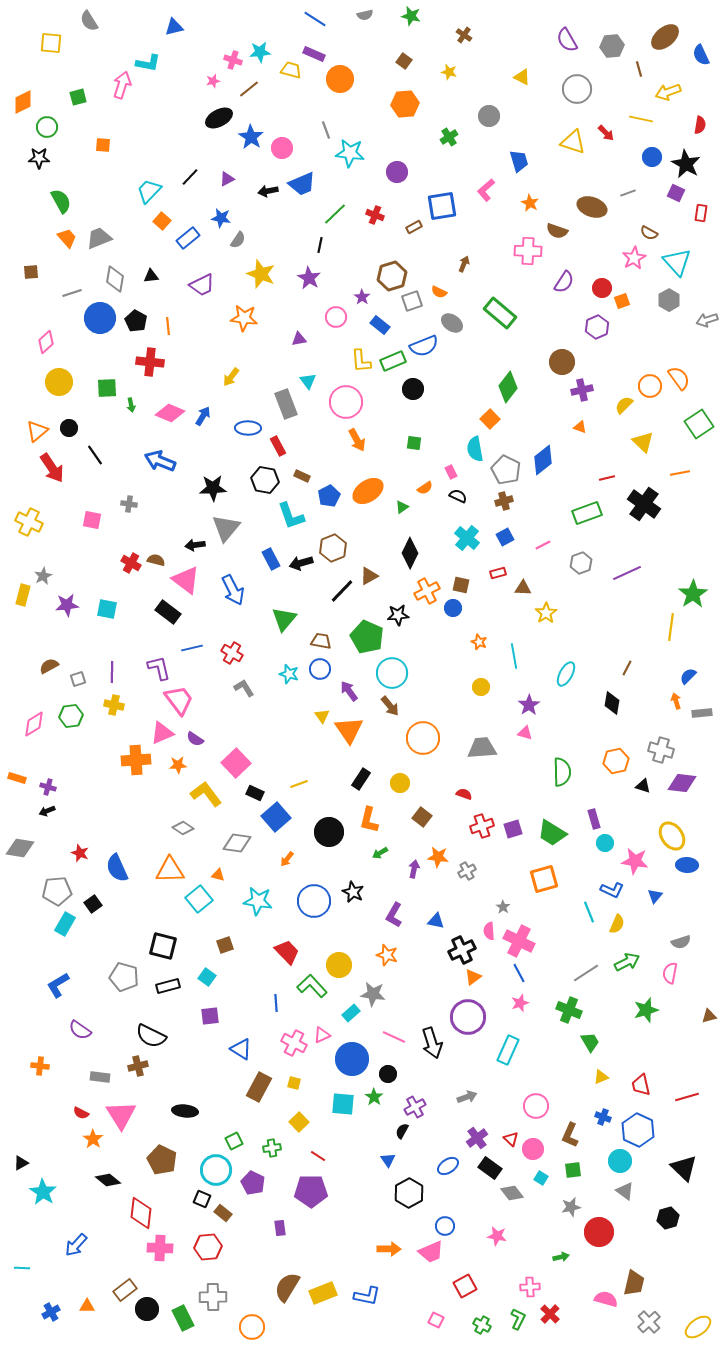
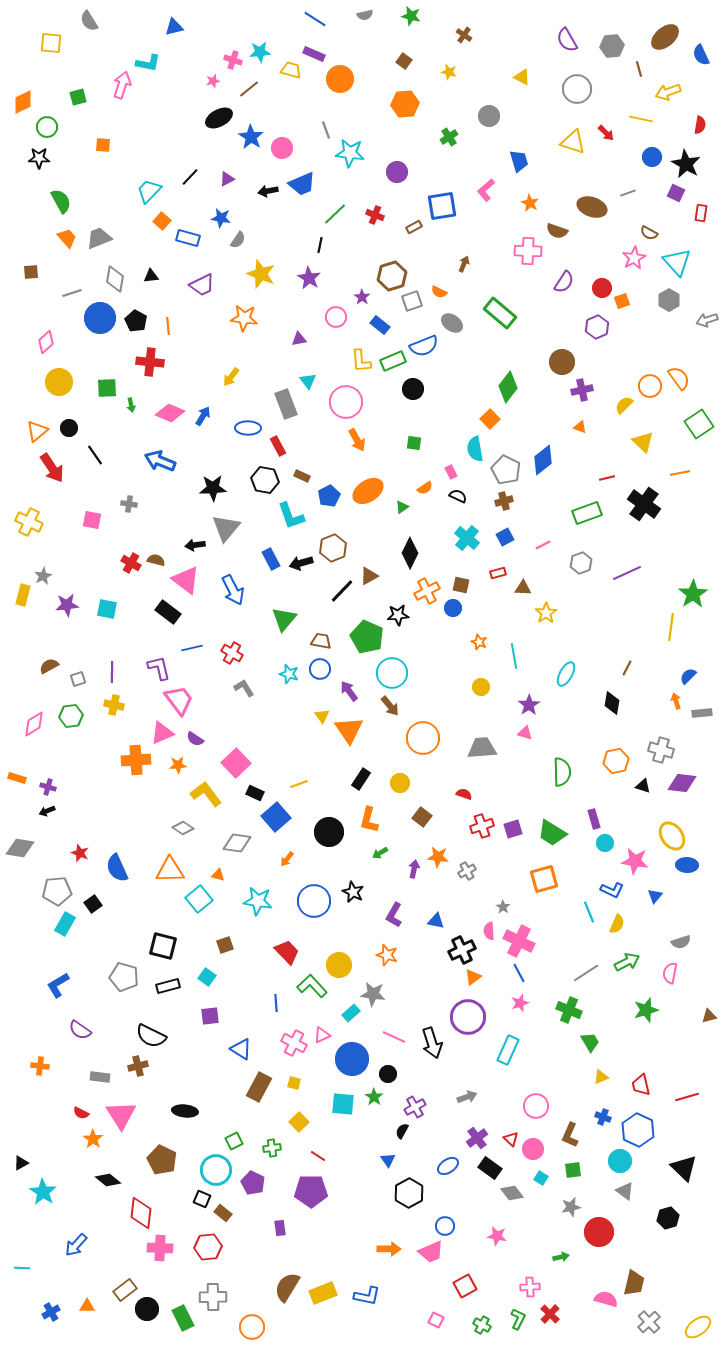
blue rectangle at (188, 238): rotated 55 degrees clockwise
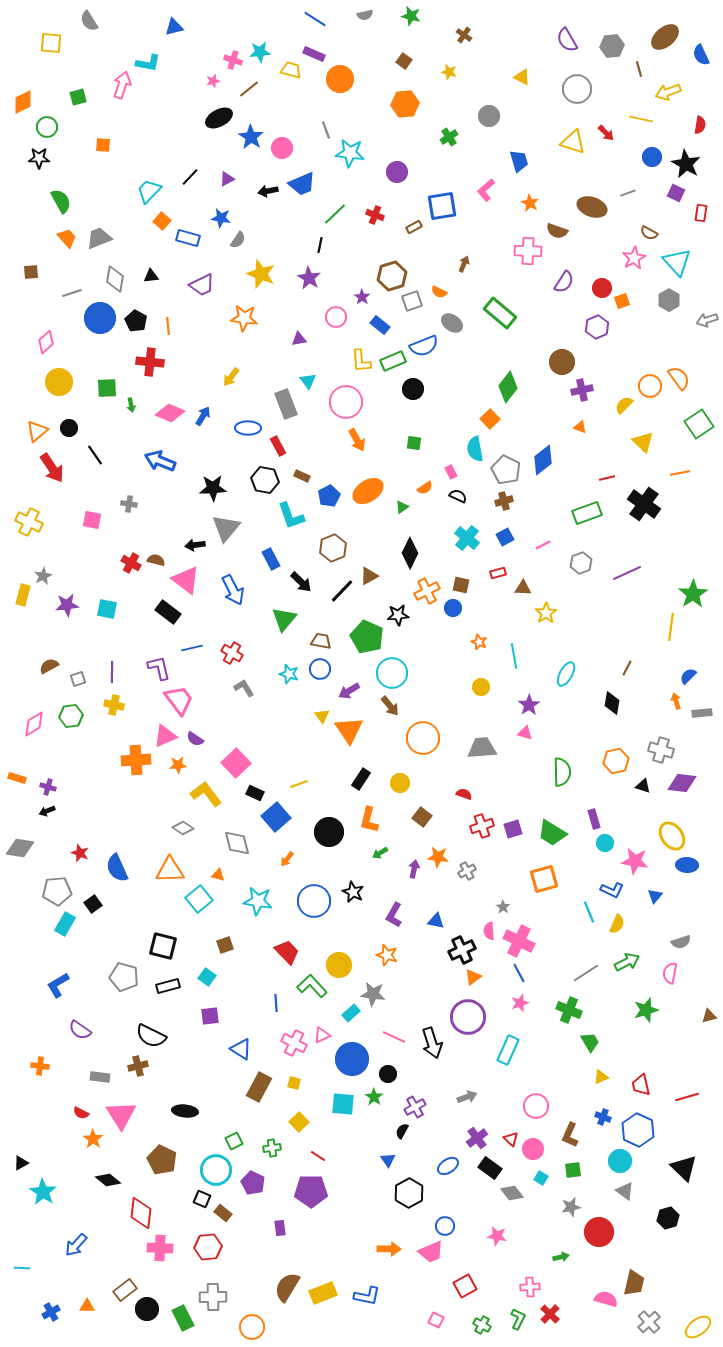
black arrow at (301, 563): moved 19 px down; rotated 120 degrees counterclockwise
purple arrow at (349, 691): rotated 85 degrees counterclockwise
pink triangle at (162, 733): moved 3 px right, 3 px down
gray diamond at (237, 843): rotated 68 degrees clockwise
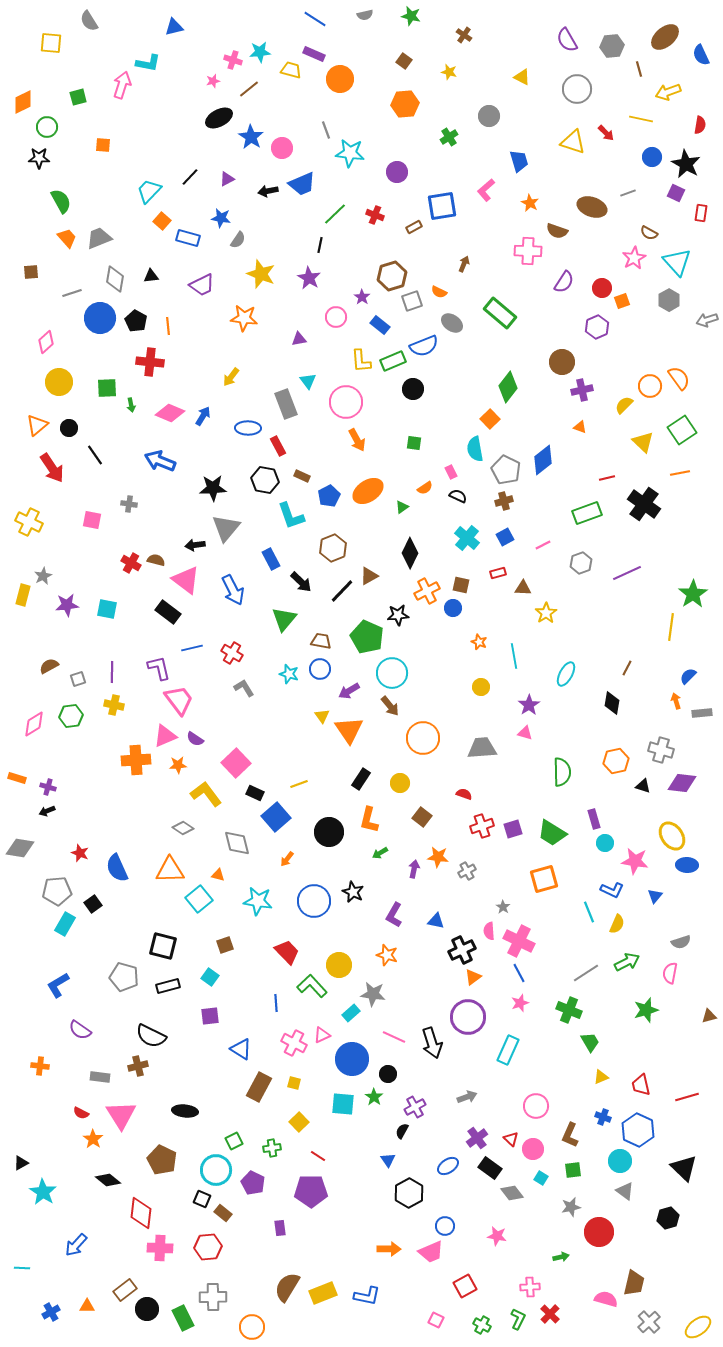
green square at (699, 424): moved 17 px left, 6 px down
orange triangle at (37, 431): moved 6 px up
cyan square at (207, 977): moved 3 px right
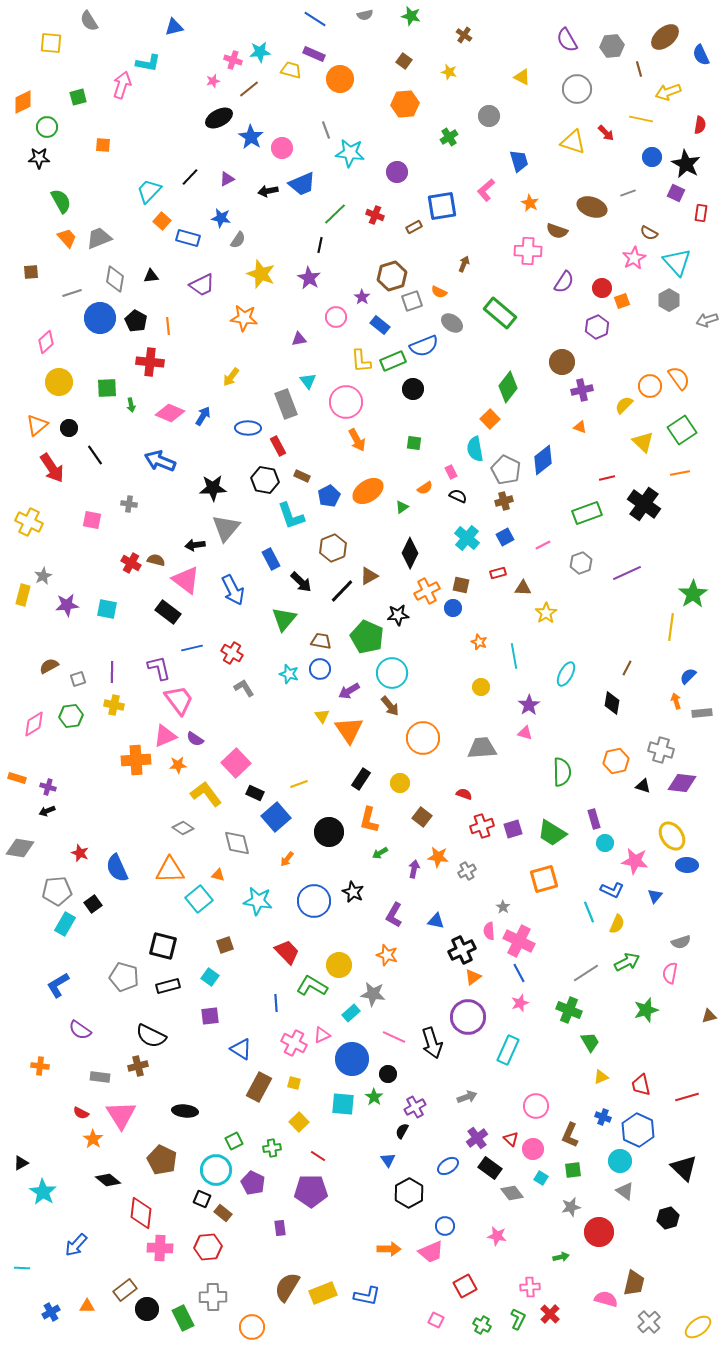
green L-shape at (312, 986): rotated 16 degrees counterclockwise
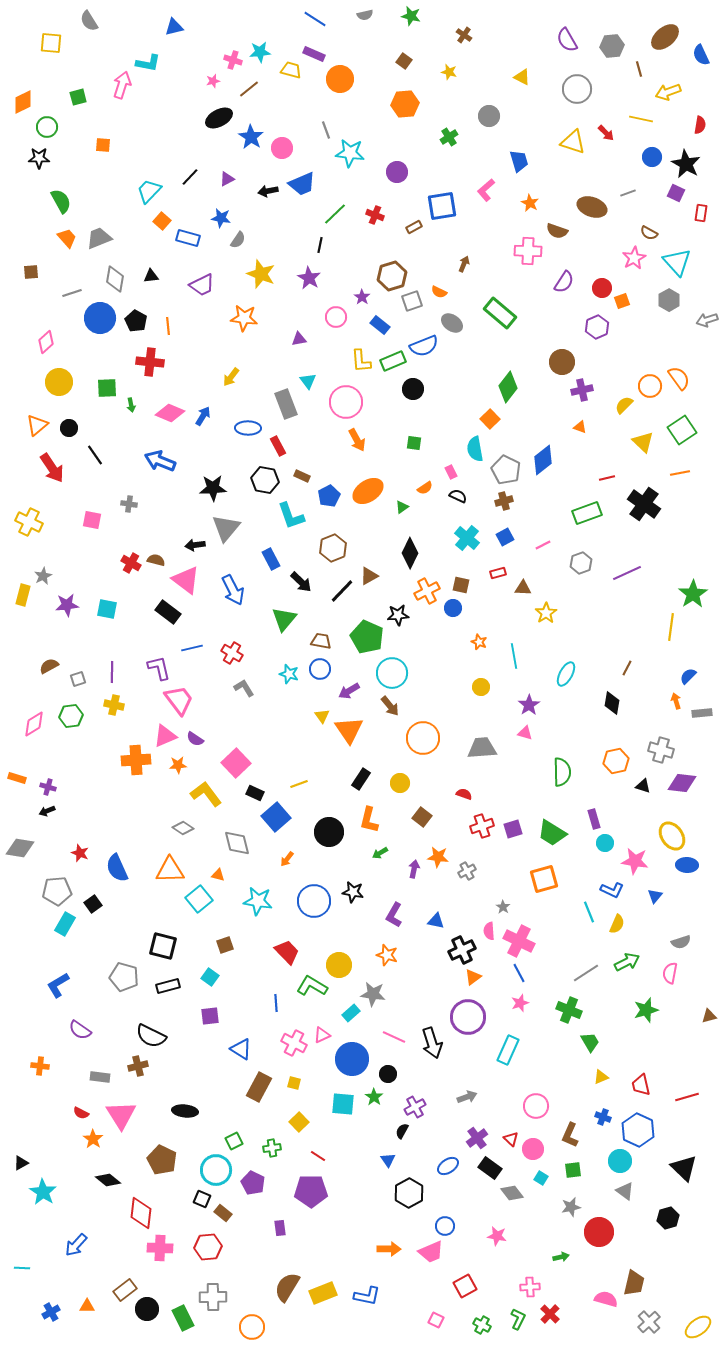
black star at (353, 892): rotated 15 degrees counterclockwise
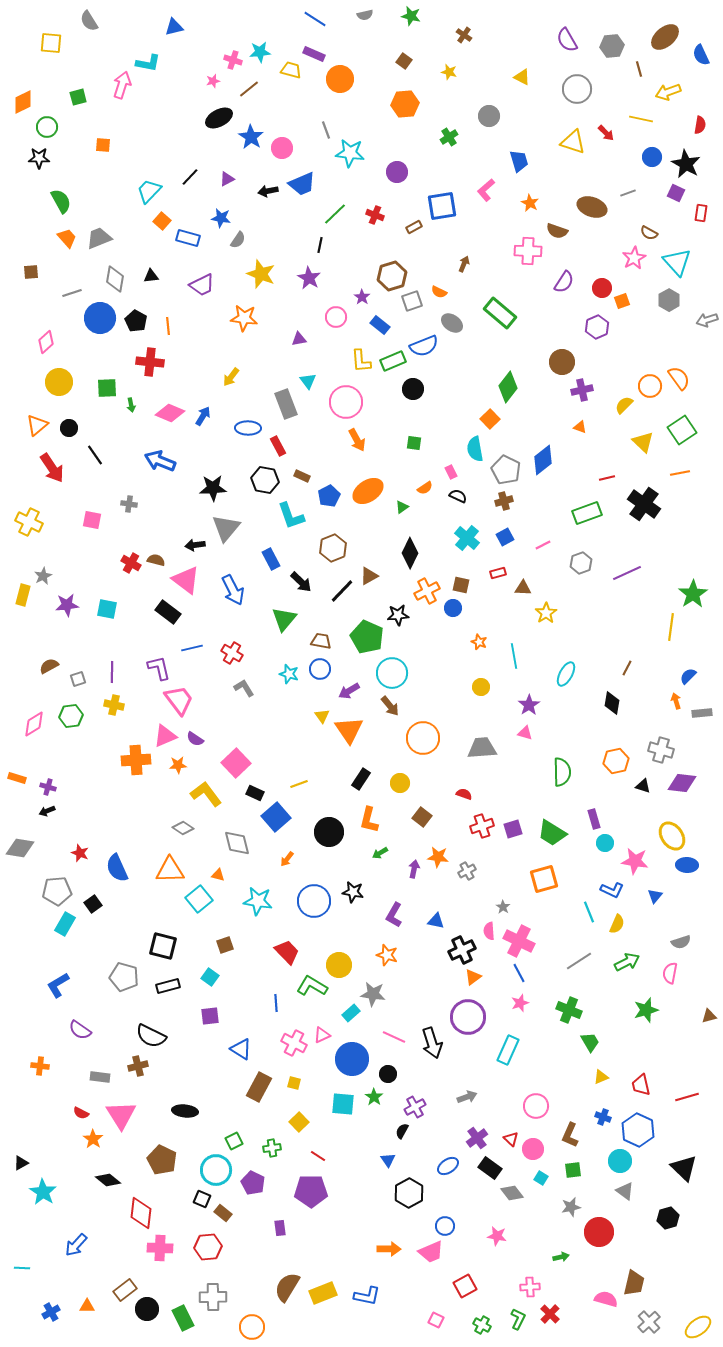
gray line at (586, 973): moved 7 px left, 12 px up
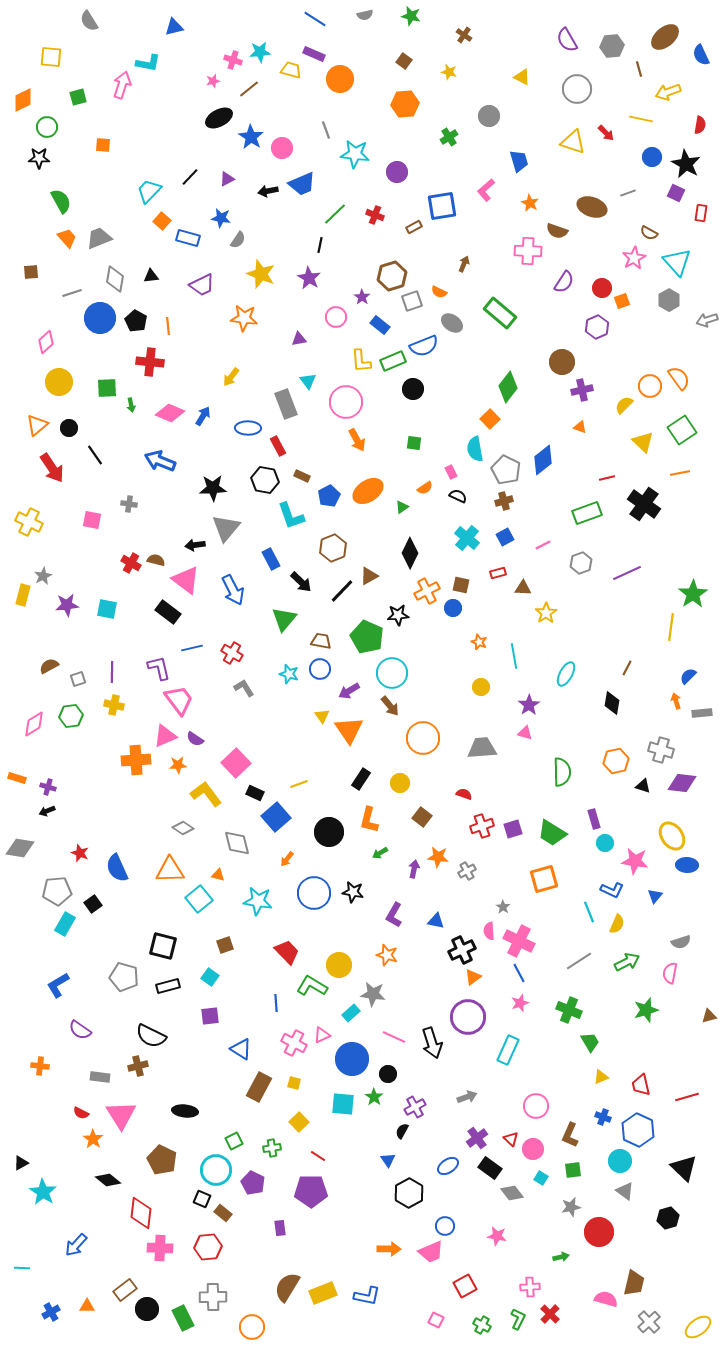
yellow square at (51, 43): moved 14 px down
orange diamond at (23, 102): moved 2 px up
cyan star at (350, 153): moved 5 px right, 1 px down
blue circle at (314, 901): moved 8 px up
